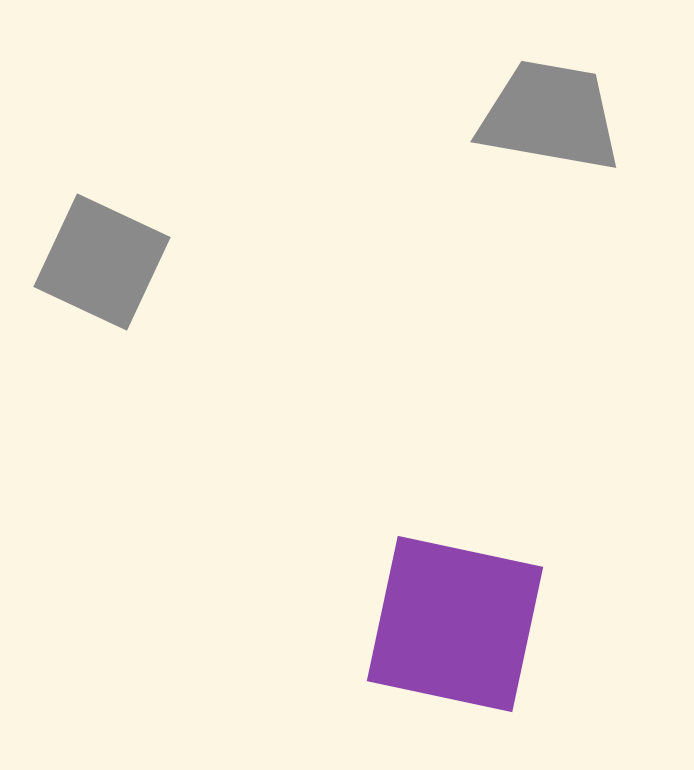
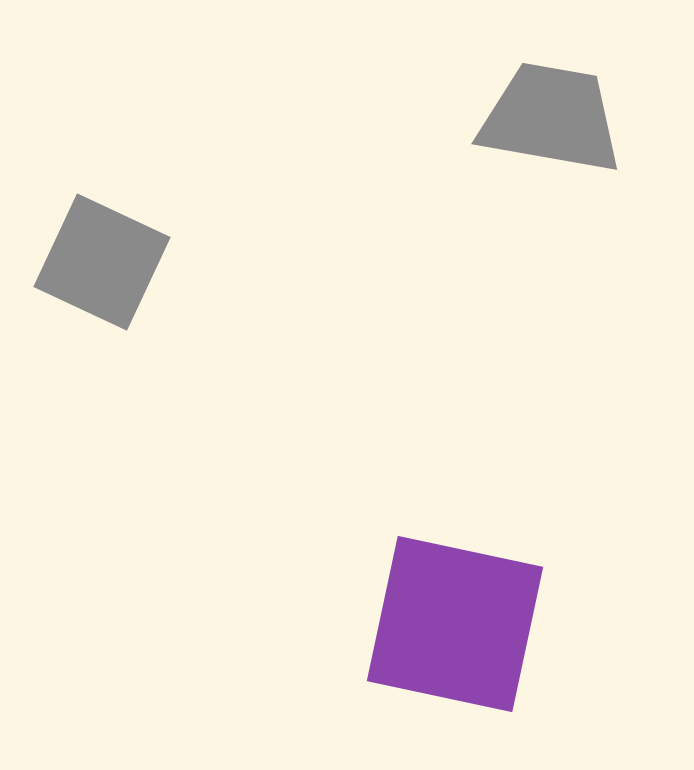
gray trapezoid: moved 1 px right, 2 px down
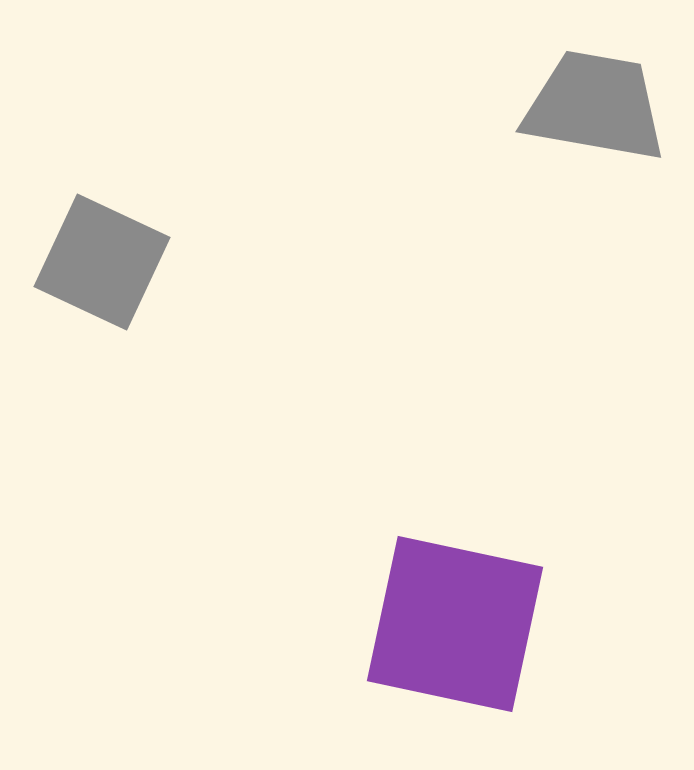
gray trapezoid: moved 44 px right, 12 px up
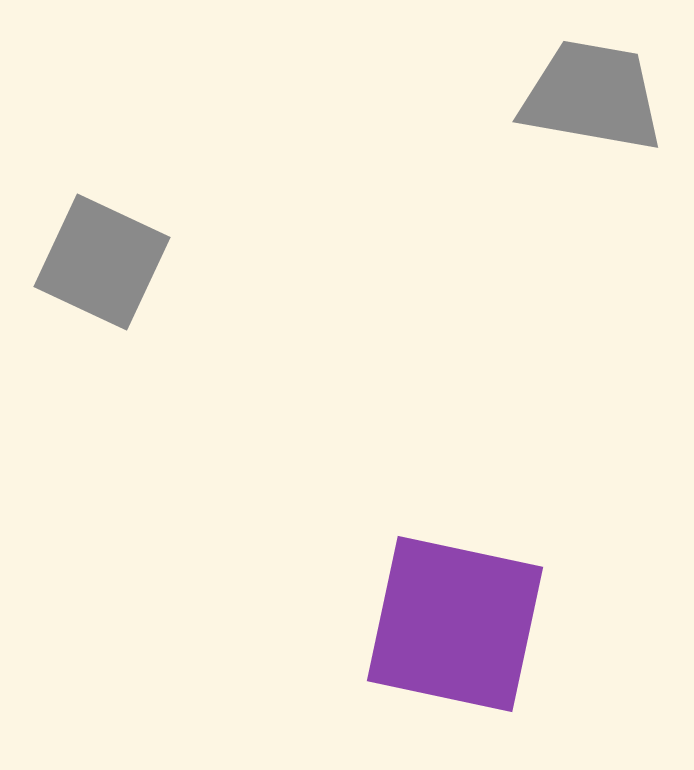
gray trapezoid: moved 3 px left, 10 px up
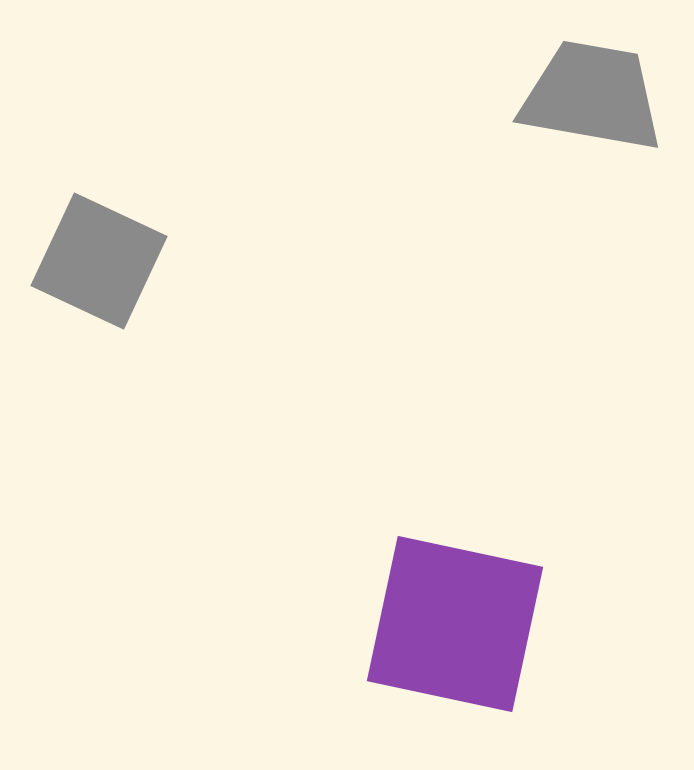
gray square: moved 3 px left, 1 px up
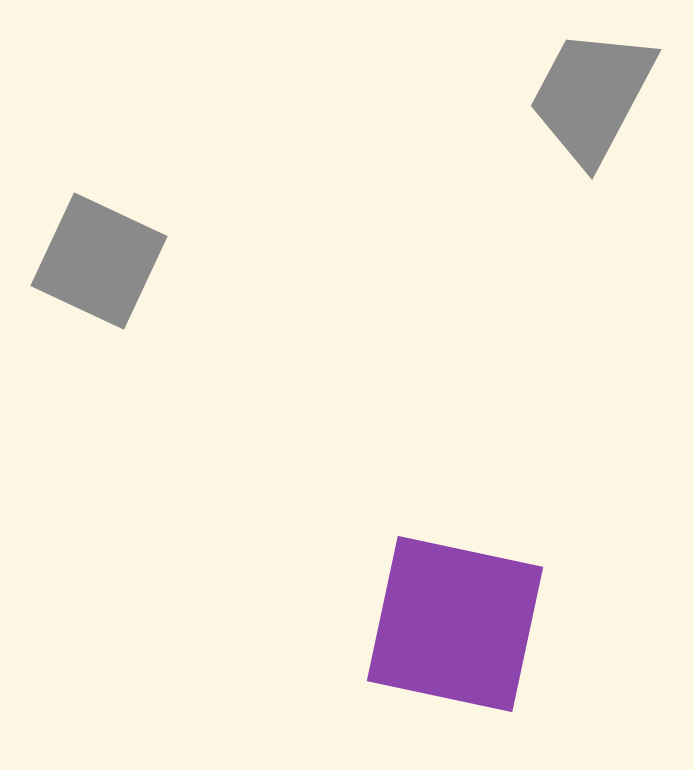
gray trapezoid: rotated 72 degrees counterclockwise
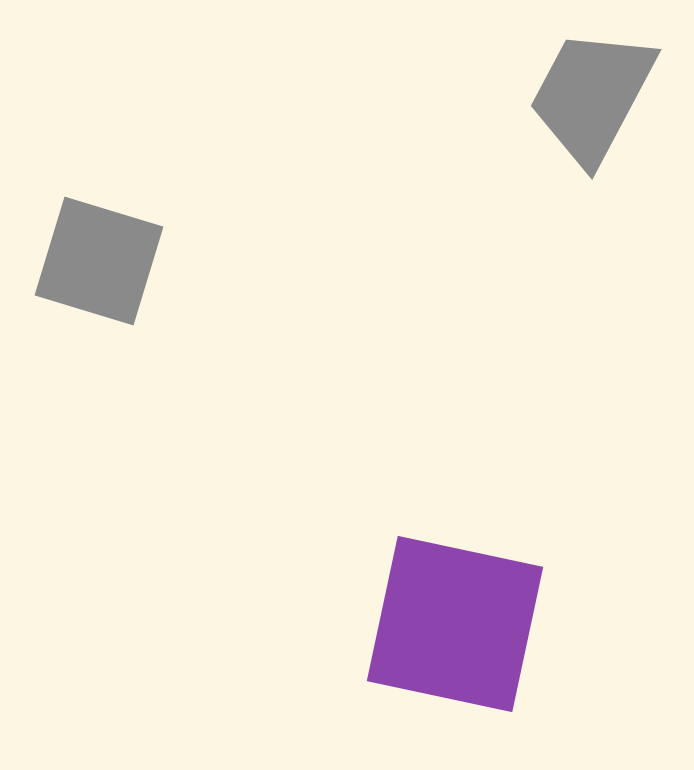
gray square: rotated 8 degrees counterclockwise
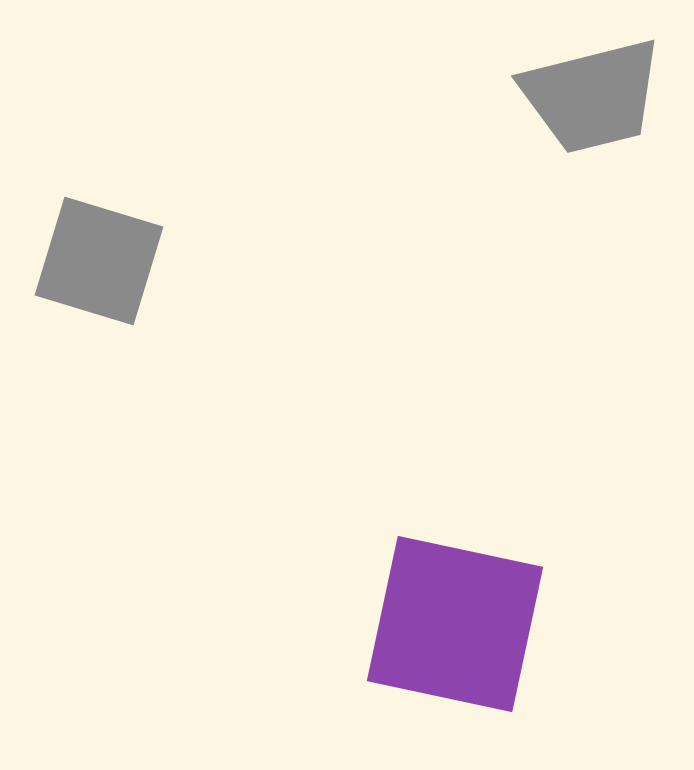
gray trapezoid: rotated 132 degrees counterclockwise
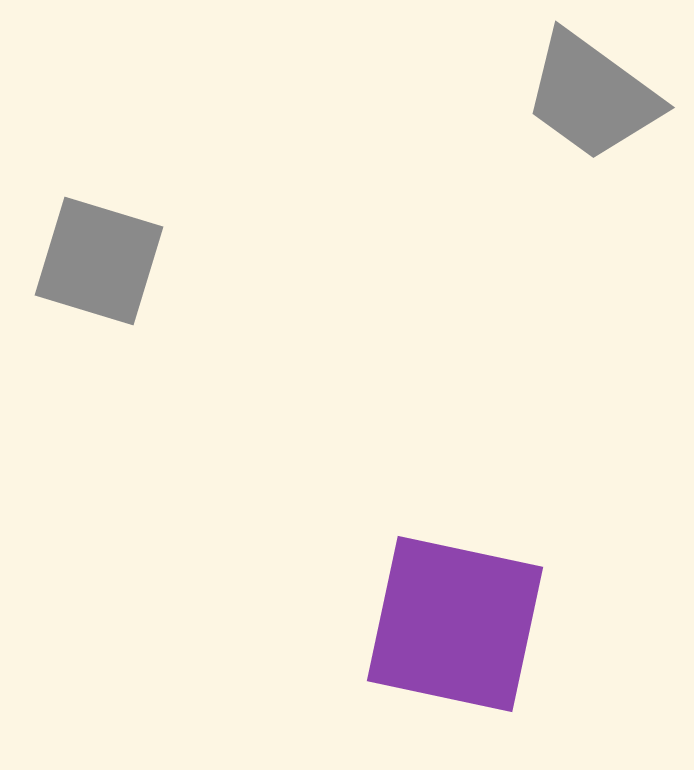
gray trapezoid: rotated 50 degrees clockwise
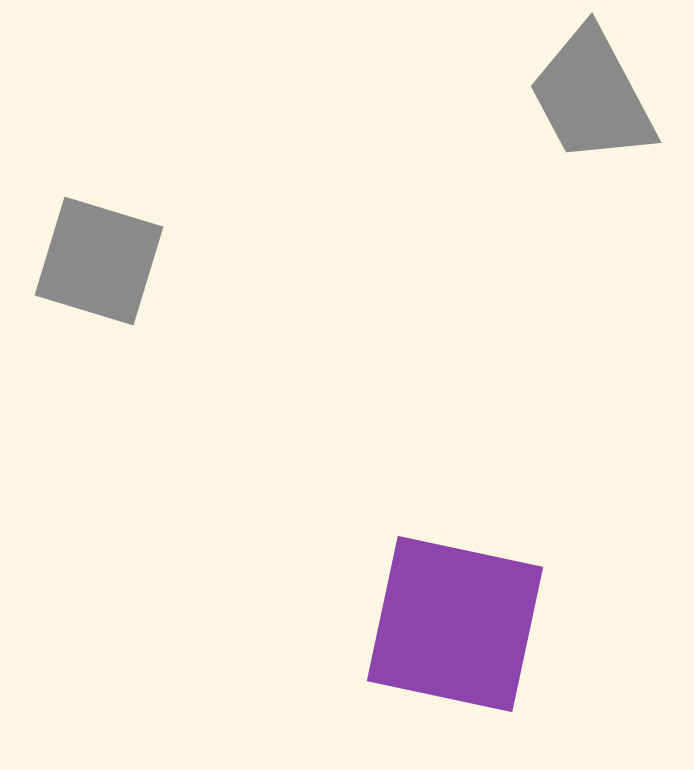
gray trapezoid: rotated 26 degrees clockwise
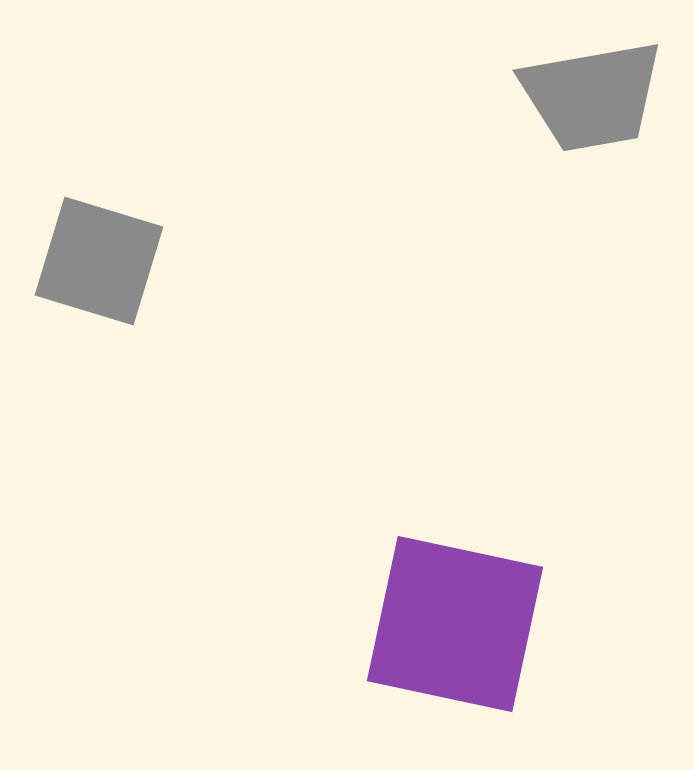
gray trapezoid: rotated 72 degrees counterclockwise
